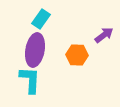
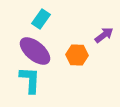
purple ellipse: moved 1 px down; rotated 60 degrees counterclockwise
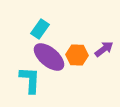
cyan rectangle: moved 1 px left, 10 px down
purple arrow: moved 14 px down
purple ellipse: moved 14 px right, 6 px down
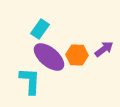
cyan L-shape: moved 1 px down
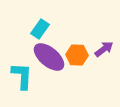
cyan L-shape: moved 8 px left, 5 px up
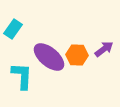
cyan rectangle: moved 27 px left
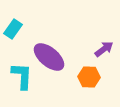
orange hexagon: moved 12 px right, 22 px down
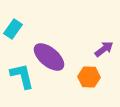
cyan L-shape: rotated 16 degrees counterclockwise
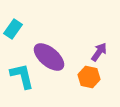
purple arrow: moved 5 px left, 3 px down; rotated 18 degrees counterclockwise
orange hexagon: rotated 10 degrees clockwise
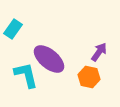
purple ellipse: moved 2 px down
cyan L-shape: moved 4 px right, 1 px up
